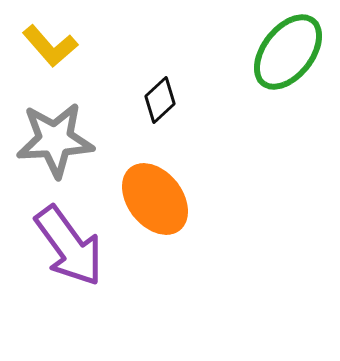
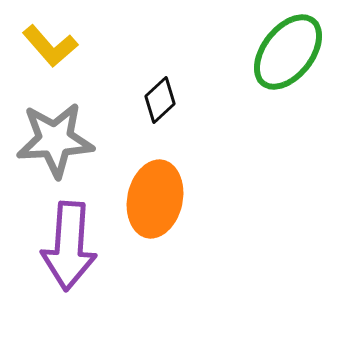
orange ellipse: rotated 50 degrees clockwise
purple arrow: rotated 40 degrees clockwise
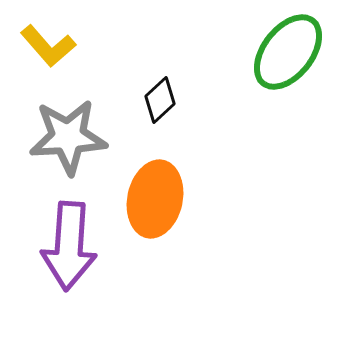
yellow L-shape: moved 2 px left
gray star: moved 13 px right, 3 px up
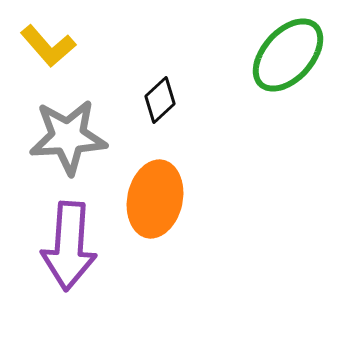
green ellipse: moved 3 px down; rotated 4 degrees clockwise
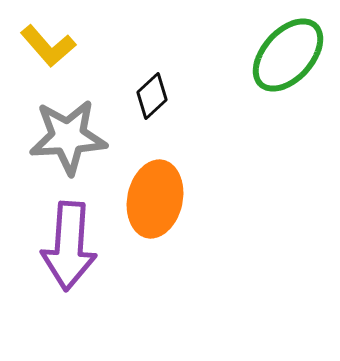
black diamond: moved 8 px left, 4 px up
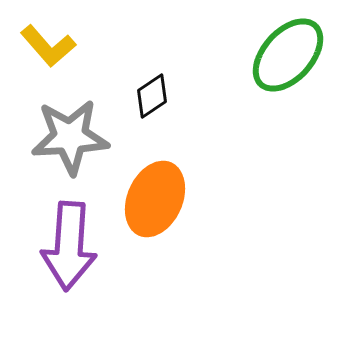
black diamond: rotated 9 degrees clockwise
gray star: moved 2 px right
orange ellipse: rotated 12 degrees clockwise
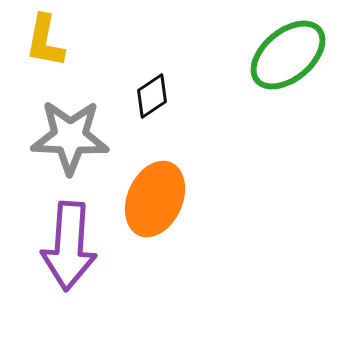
yellow L-shape: moved 3 px left, 5 px up; rotated 52 degrees clockwise
green ellipse: rotated 8 degrees clockwise
gray star: rotated 6 degrees clockwise
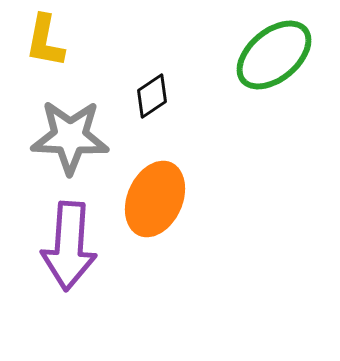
green ellipse: moved 14 px left
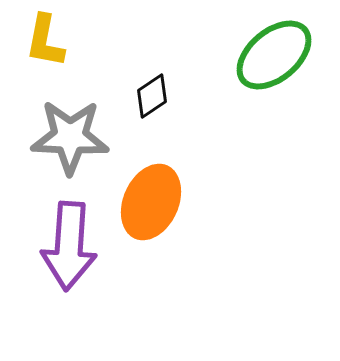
orange ellipse: moved 4 px left, 3 px down
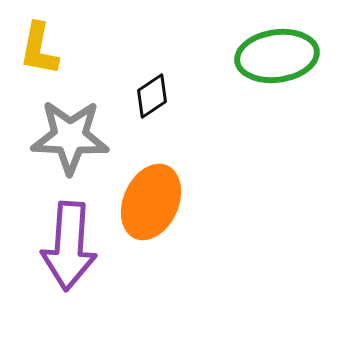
yellow L-shape: moved 6 px left, 8 px down
green ellipse: moved 3 px right, 1 px down; rotated 32 degrees clockwise
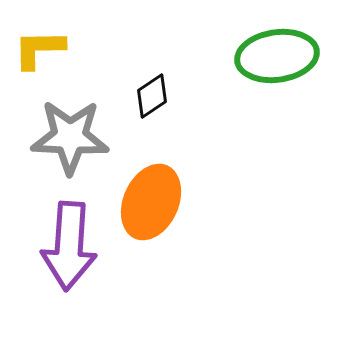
yellow L-shape: rotated 78 degrees clockwise
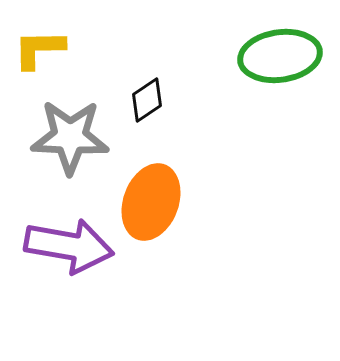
green ellipse: moved 3 px right
black diamond: moved 5 px left, 4 px down
orange ellipse: rotated 4 degrees counterclockwise
purple arrow: rotated 84 degrees counterclockwise
